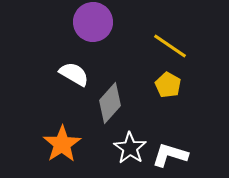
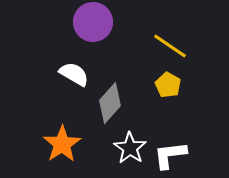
white L-shape: rotated 24 degrees counterclockwise
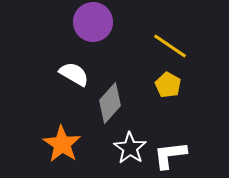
orange star: rotated 6 degrees counterclockwise
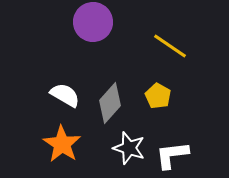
white semicircle: moved 9 px left, 21 px down
yellow pentagon: moved 10 px left, 11 px down
white star: moved 1 px left; rotated 16 degrees counterclockwise
white L-shape: moved 2 px right
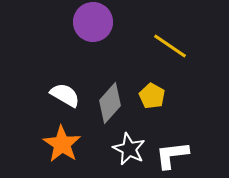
yellow pentagon: moved 6 px left
white star: moved 1 px down; rotated 8 degrees clockwise
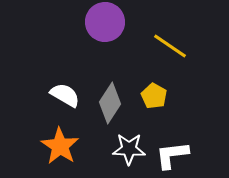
purple circle: moved 12 px right
yellow pentagon: moved 2 px right
gray diamond: rotated 9 degrees counterclockwise
orange star: moved 2 px left, 2 px down
white star: rotated 24 degrees counterclockwise
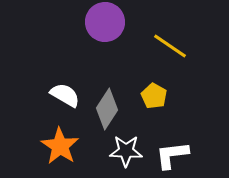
gray diamond: moved 3 px left, 6 px down
white star: moved 3 px left, 2 px down
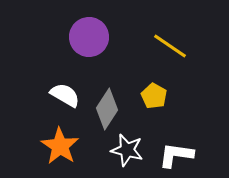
purple circle: moved 16 px left, 15 px down
white star: moved 1 px right, 1 px up; rotated 12 degrees clockwise
white L-shape: moved 4 px right; rotated 15 degrees clockwise
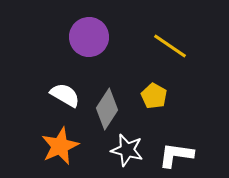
orange star: rotated 15 degrees clockwise
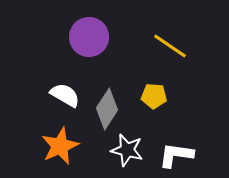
yellow pentagon: rotated 25 degrees counterclockwise
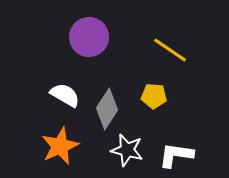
yellow line: moved 4 px down
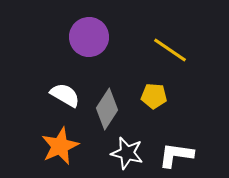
white star: moved 3 px down
